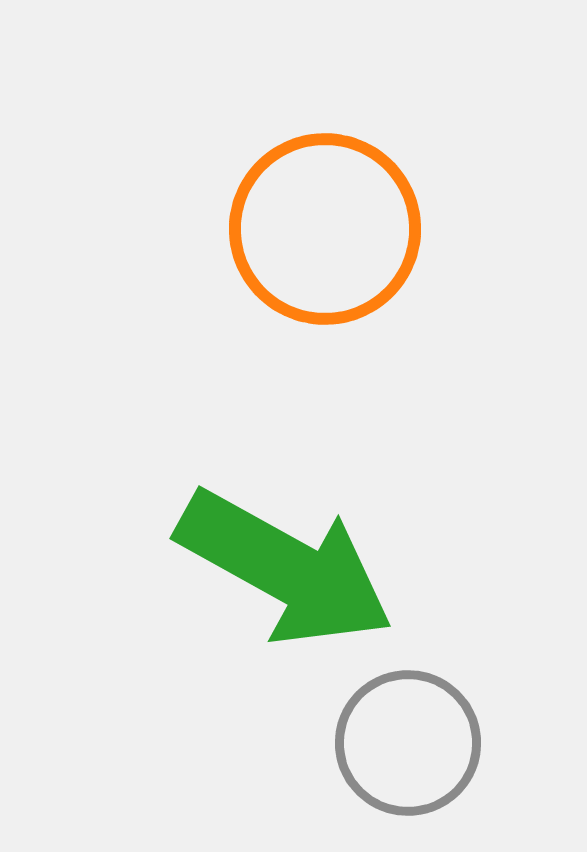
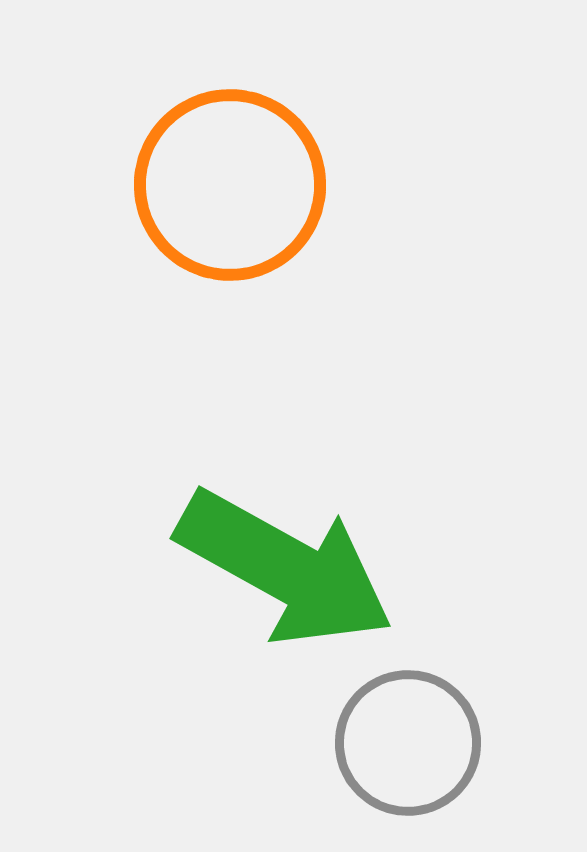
orange circle: moved 95 px left, 44 px up
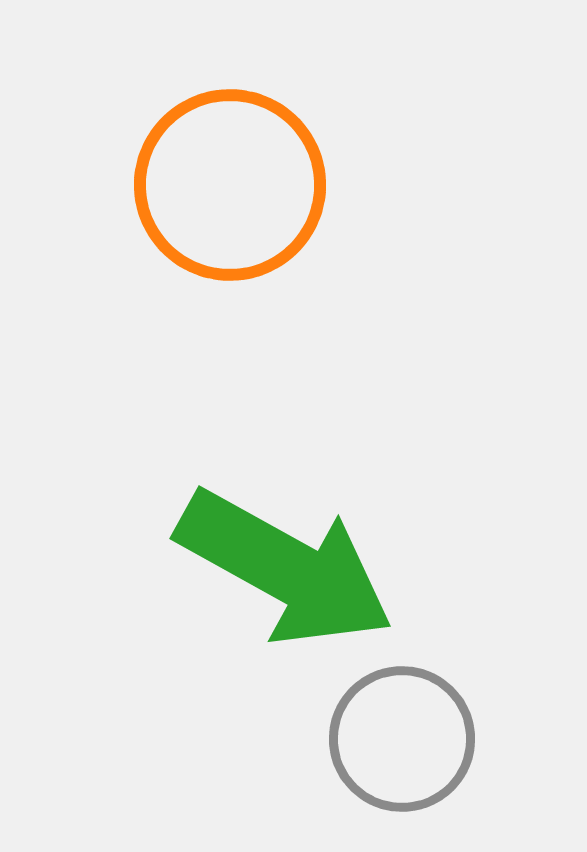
gray circle: moved 6 px left, 4 px up
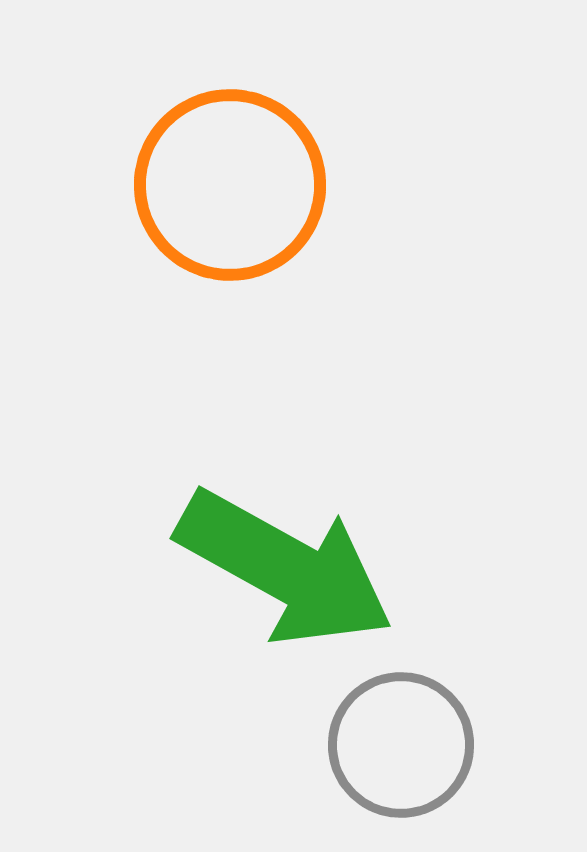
gray circle: moved 1 px left, 6 px down
